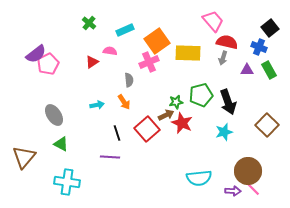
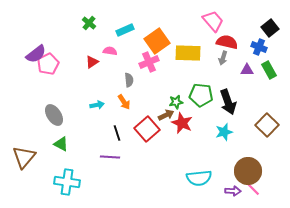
green pentagon: rotated 20 degrees clockwise
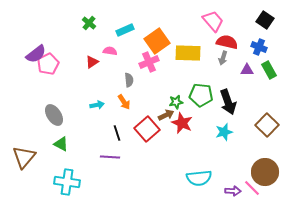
black square: moved 5 px left, 8 px up; rotated 18 degrees counterclockwise
brown circle: moved 17 px right, 1 px down
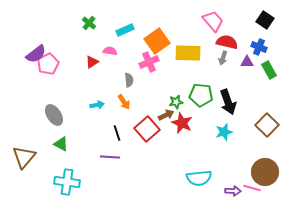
purple triangle: moved 8 px up
pink line: rotated 30 degrees counterclockwise
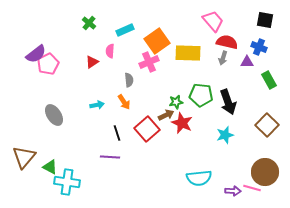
black square: rotated 24 degrees counterclockwise
pink semicircle: rotated 96 degrees counterclockwise
green rectangle: moved 10 px down
cyan star: moved 1 px right, 3 px down
green triangle: moved 11 px left, 23 px down
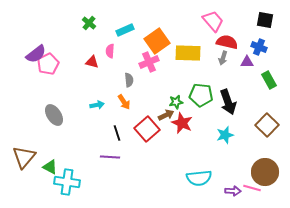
red triangle: rotated 48 degrees clockwise
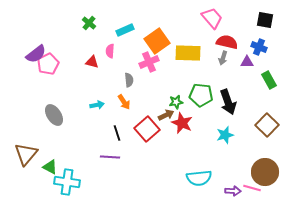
pink trapezoid: moved 1 px left, 3 px up
brown triangle: moved 2 px right, 3 px up
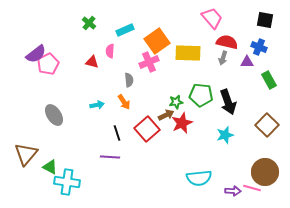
red star: rotated 25 degrees clockwise
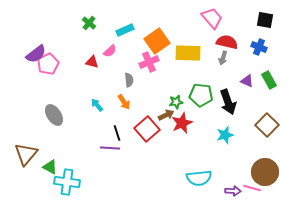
pink semicircle: rotated 136 degrees counterclockwise
purple triangle: moved 19 px down; rotated 24 degrees clockwise
cyan arrow: rotated 120 degrees counterclockwise
purple line: moved 9 px up
